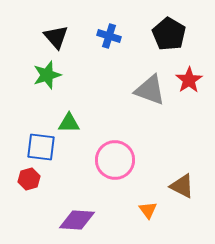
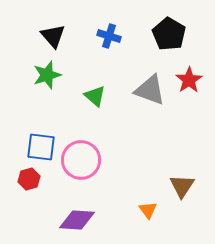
black triangle: moved 3 px left, 1 px up
green triangle: moved 26 px right, 27 px up; rotated 40 degrees clockwise
pink circle: moved 34 px left
brown triangle: rotated 36 degrees clockwise
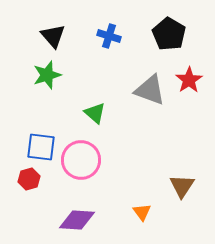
green triangle: moved 17 px down
orange triangle: moved 6 px left, 2 px down
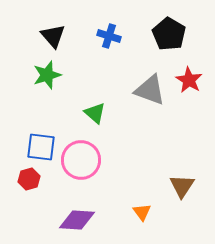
red star: rotated 8 degrees counterclockwise
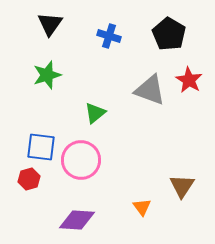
black triangle: moved 3 px left, 12 px up; rotated 16 degrees clockwise
green triangle: rotated 40 degrees clockwise
orange triangle: moved 5 px up
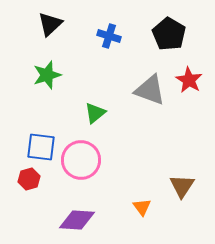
black triangle: rotated 12 degrees clockwise
